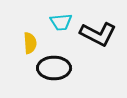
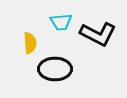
black ellipse: moved 1 px right, 1 px down
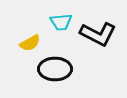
yellow semicircle: rotated 65 degrees clockwise
